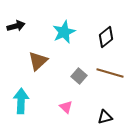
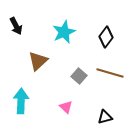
black arrow: rotated 78 degrees clockwise
black diamond: rotated 15 degrees counterclockwise
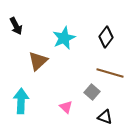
cyan star: moved 6 px down
gray square: moved 13 px right, 16 px down
black triangle: rotated 35 degrees clockwise
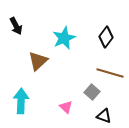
black triangle: moved 1 px left, 1 px up
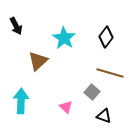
cyan star: rotated 15 degrees counterclockwise
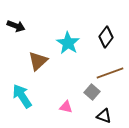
black arrow: rotated 42 degrees counterclockwise
cyan star: moved 4 px right, 5 px down
brown line: rotated 36 degrees counterclockwise
cyan arrow: moved 1 px right, 5 px up; rotated 35 degrees counterclockwise
pink triangle: rotated 32 degrees counterclockwise
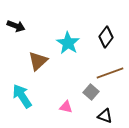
gray square: moved 1 px left
black triangle: moved 1 px right
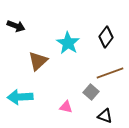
cyan arrow: moved 2 px left, 1 px down; rotated 60 degrees counterclockwise
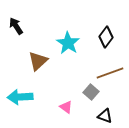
black arrow: rotated 144 degrees counterclockwise
pink triangle: rotated 24 degrees clockwise
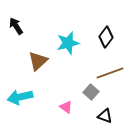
cyan star: rotated 25 degrees clockwise
cyan arrow: rotated 10 degrees counterclockwise
